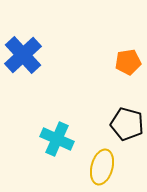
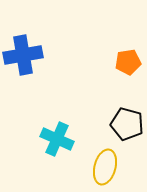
blue cross: rotated 33 degrees clockwise
yellow ellipse: moved 3 px right
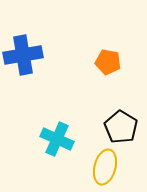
orange pentagon: moved 20 px left; rotated 20 degrees clockwise
black pentagon: moved 6 px left, 3 px down; rotated 16 degrees clockwise
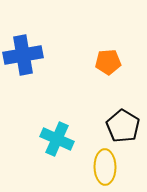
orange pentagon: rotated 15 degrees counterclockwise
black pentagon: moved 2 px right, 1 px up
yellow ellipse: rotated 16 degrees counterclockwise
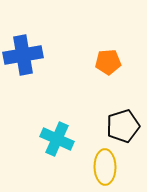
black pentagon: rotated 24 degrees clockwise
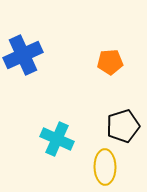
blue cross: rotated 15 degrees counterclockwise
orange pentagon: moved 2 px right
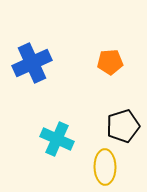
blue cross: moved 9 px right, 8 px down
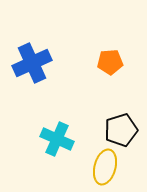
black pentagon: moved 2 px left, 4 px down
yellow ellipse: rotated 16 degrees clockwise
